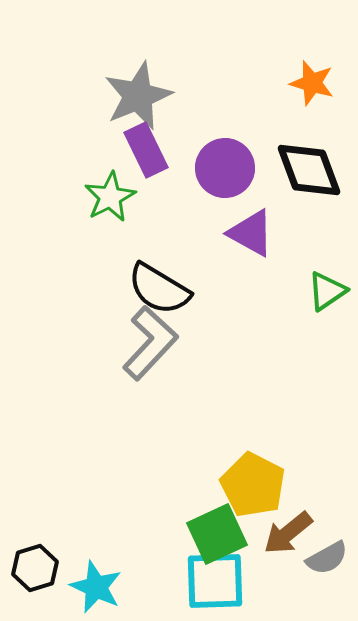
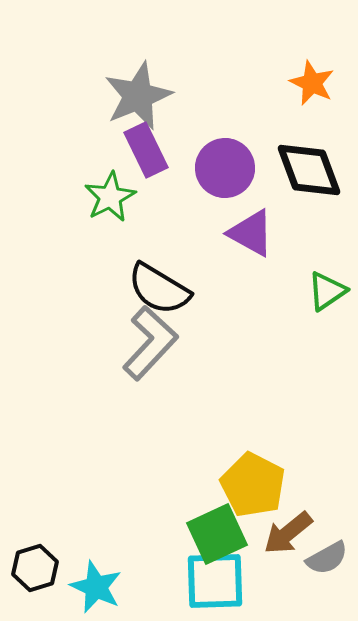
orange star: rotated 9 degrees clockwise
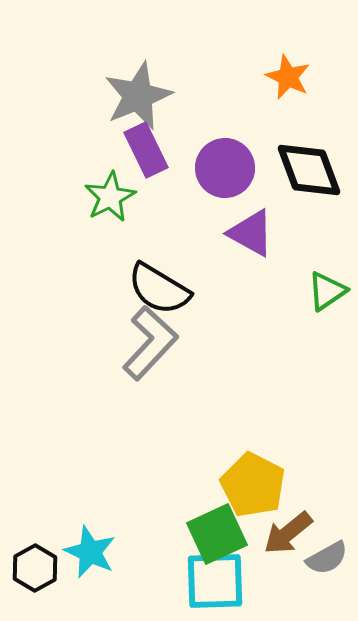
orange star: moved 24 px left, 6 px up
black hexagon: rotated 12 degrees counterclockwise
cyan star: moved 6 px left, 35 px up
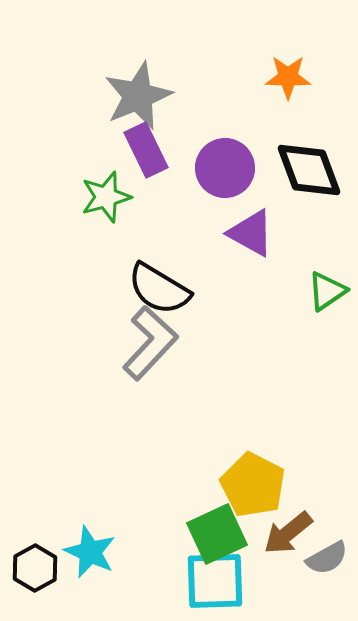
orange star: rotated 24 degrees counterclockwise
green star: moved 4 px left; rotated 12 degrees clockwise
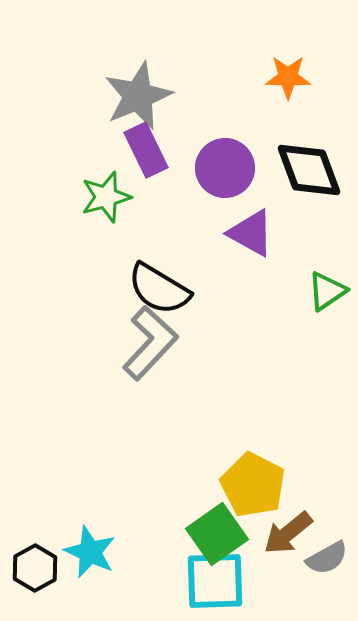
green square: rotated 10 degrees counterclockwise
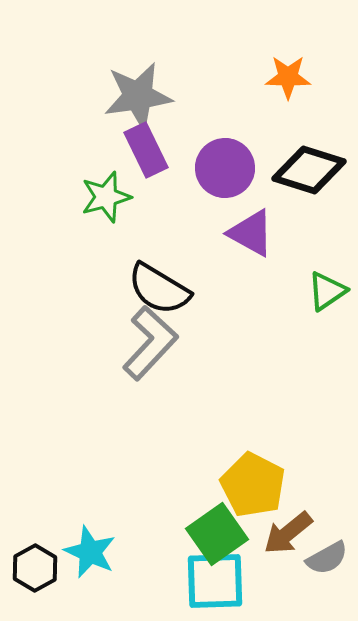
gray star: rotated 14 degrees clockwise
black diamond: rotated 52 degrees counterclockwise
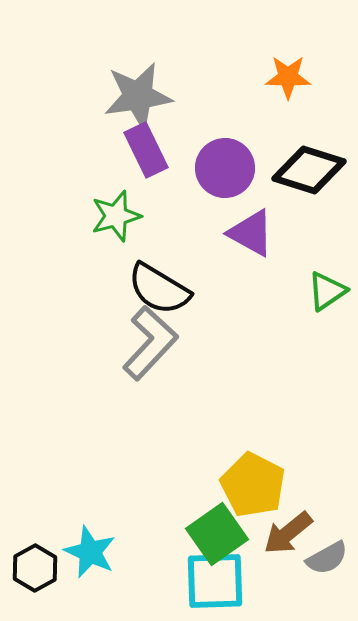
green star: moved 10 px right, 19 px down
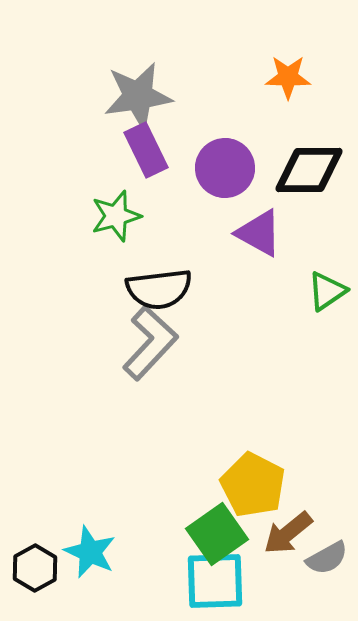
black diamond: rotated 18 degrees counterclockwise
purple triangle: moved 8 px right
black semicircle: rotated 38 degrees counterclockwise
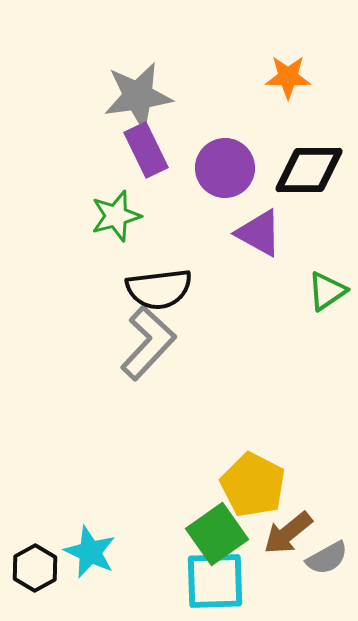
gray L-shape: moved 2 px left
